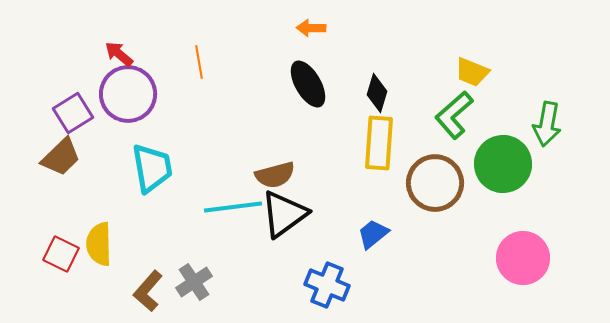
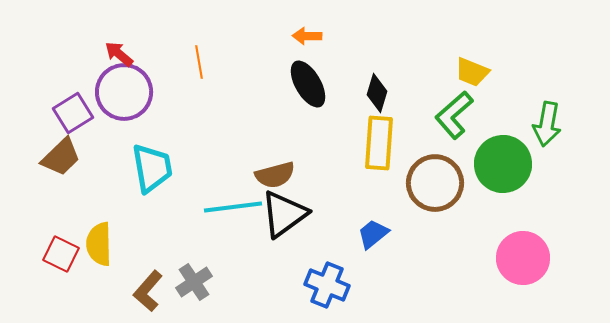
orange arrow: moved 4 px left, 8 px down
purple circle: moved 4 px left, 2 px up
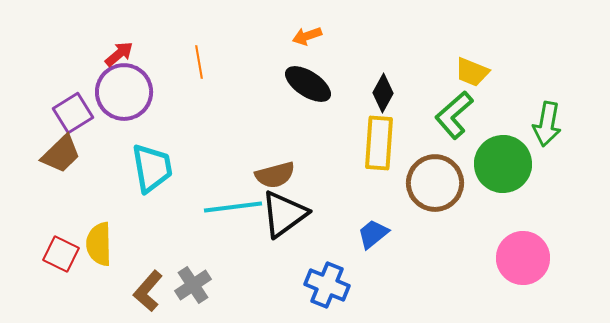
orange arrow: rotated 20 degrees counterclockwise
red arrow: rotated 100 degrees clockwise
black ellipse: rotated 27 degrees counterclockwise
black diamond: moved 6 px right; rotated 12 degrees clockwise
brown trapezoid: moved 3 px up
gray cross: moved 1 px left, 3 px down
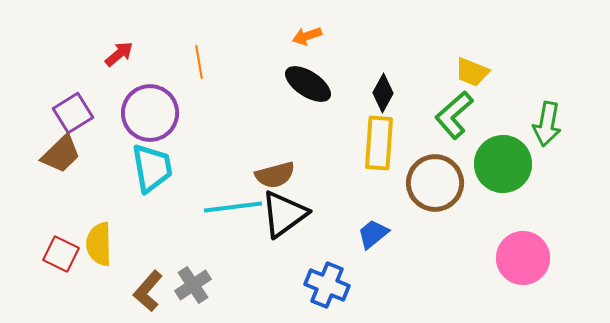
purple circle: moved 26 px right, 21 px down
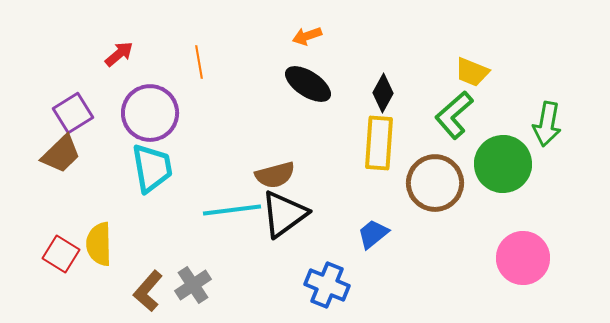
cyan line: moved 1 px left, 3 px down
red square: rotated 6 degrees clockwise
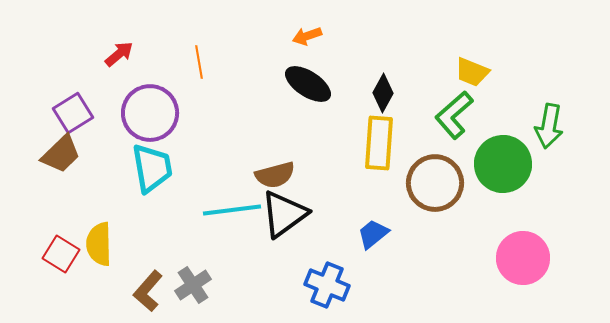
green arrow: moved 2 px right, 2 px down
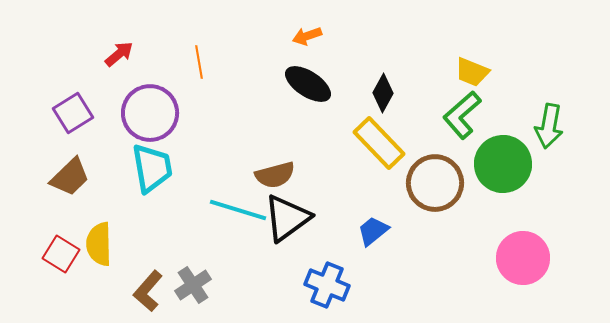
green L-shape: moved 8 px right
yellow rectangle: rotated 48 degrees counterclockwise
brown trapezoid: moved 9 px right, 23 px down
cyan line: moved 6 px right; rotated 24 degrees clockwise
black triangle: moved 3 px right, 4 px down
blue trapezoid: moved 3 px up
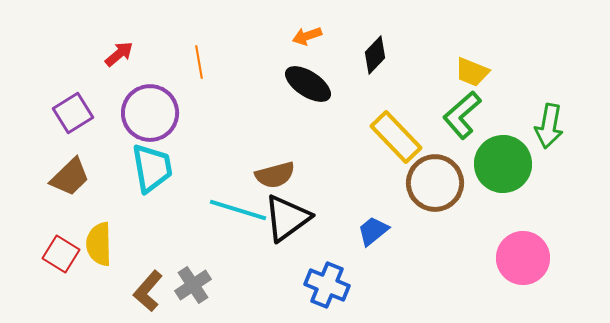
black diamond: moved 8 px left, 38 px up; rotated 15 degrees clockwise
yellow rectangle: moved 17 px right, 6 px up
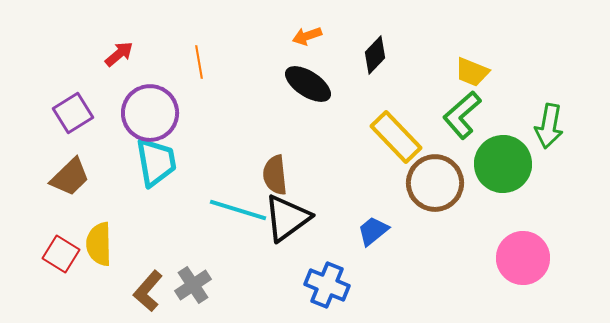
cyan trapezoid: moved 4 px right, 6 px up
brown semicircle: rotated 99 degrees clockwise
